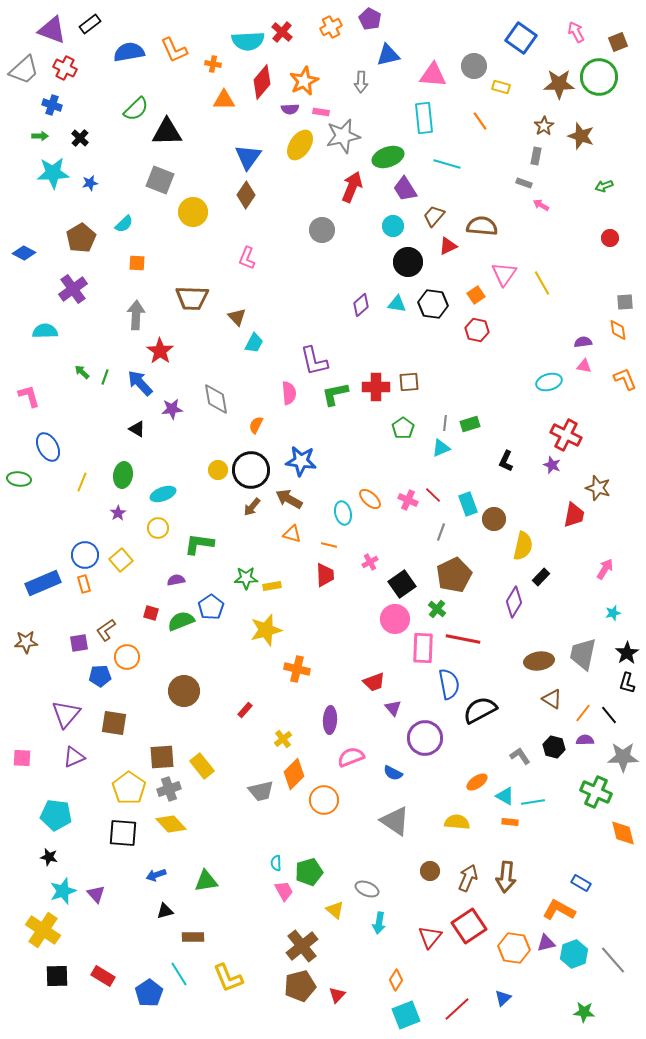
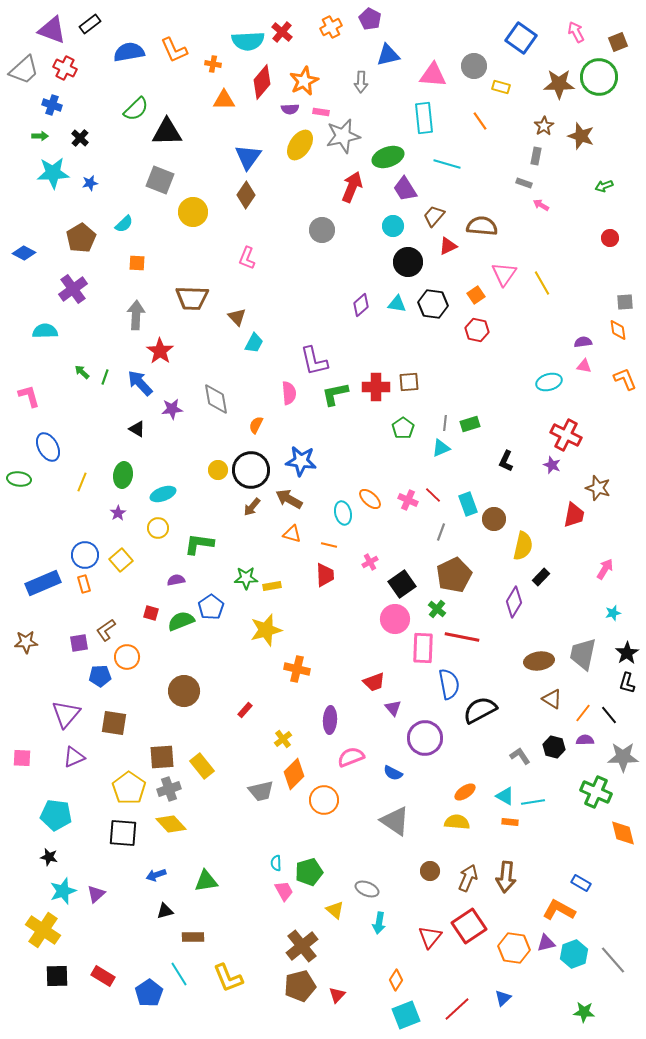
red line at (463, 639): moved 1 px left, 2 px up
orange ellipse at (477, 782): moved 12 px left, 10 px down
purple triangle at (96, 894): rotated 30 degrees clockwise
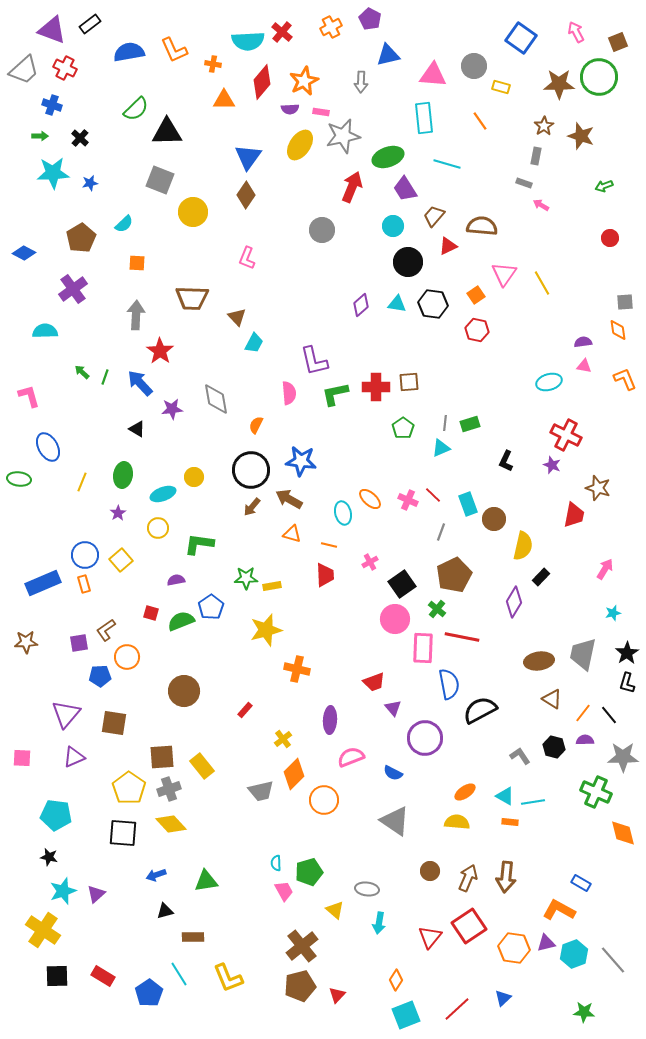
yellow circle at (218, 470): moved 24 px left, 7 px down
gray ellipse at (367, 889): rotated 15 degrees counterclockwise
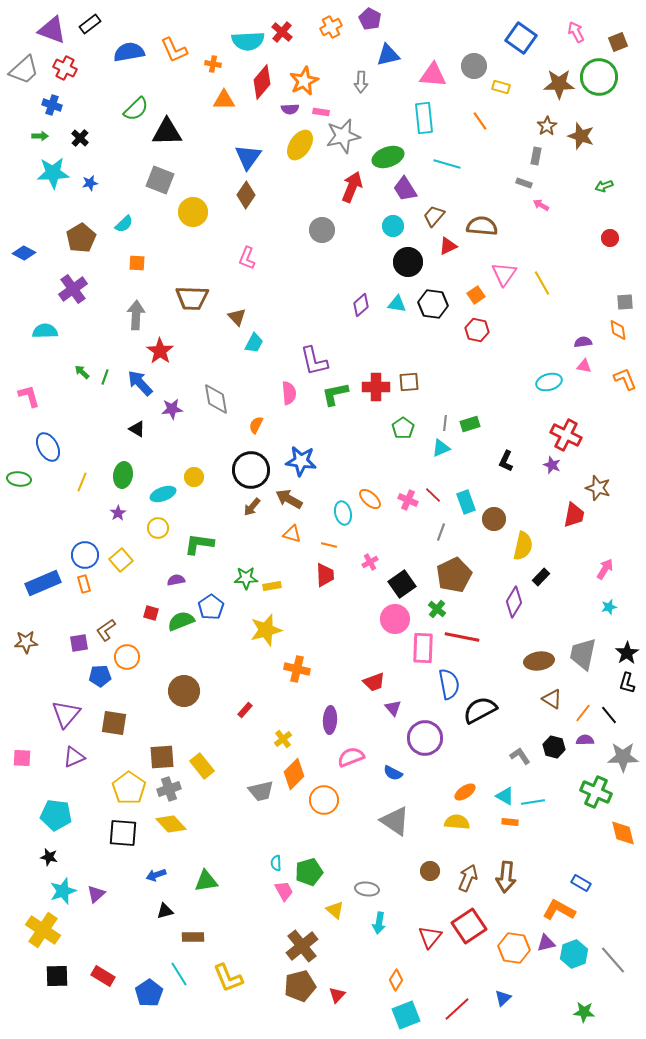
brown star at (544, 126): moved 3 px right
cyan rectangle at (468, 504): moved 2 px left, 2 px up
cyan star at (613, 613): moved 4 px left, 6 px up
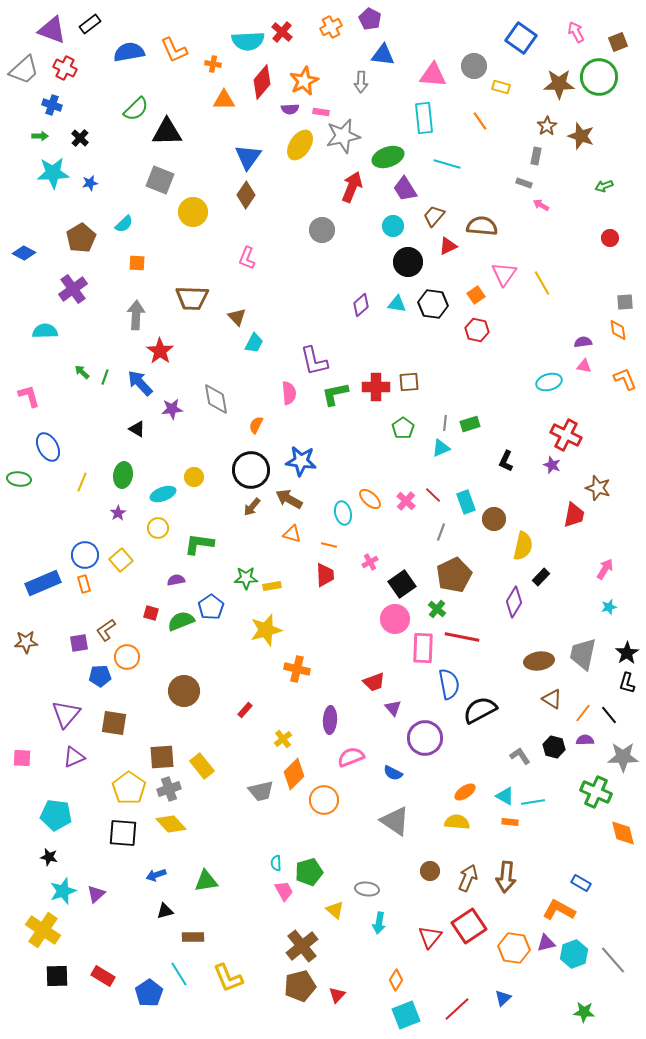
blue triangle at (388, 55): moved 5 px left; rotated 20 degrees clockwise
pink cross at (408, 500): moved 2 px left, 1 px down; rotated 18 degrees clockwise
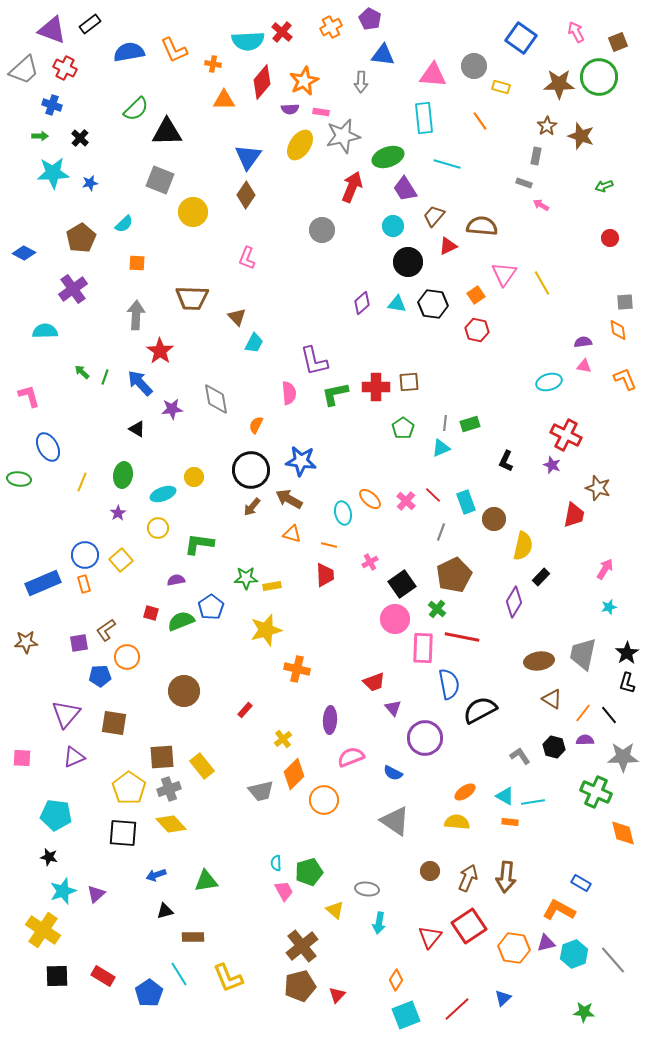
purple diamond at (361, 305): moved 1 px right, 2 px up
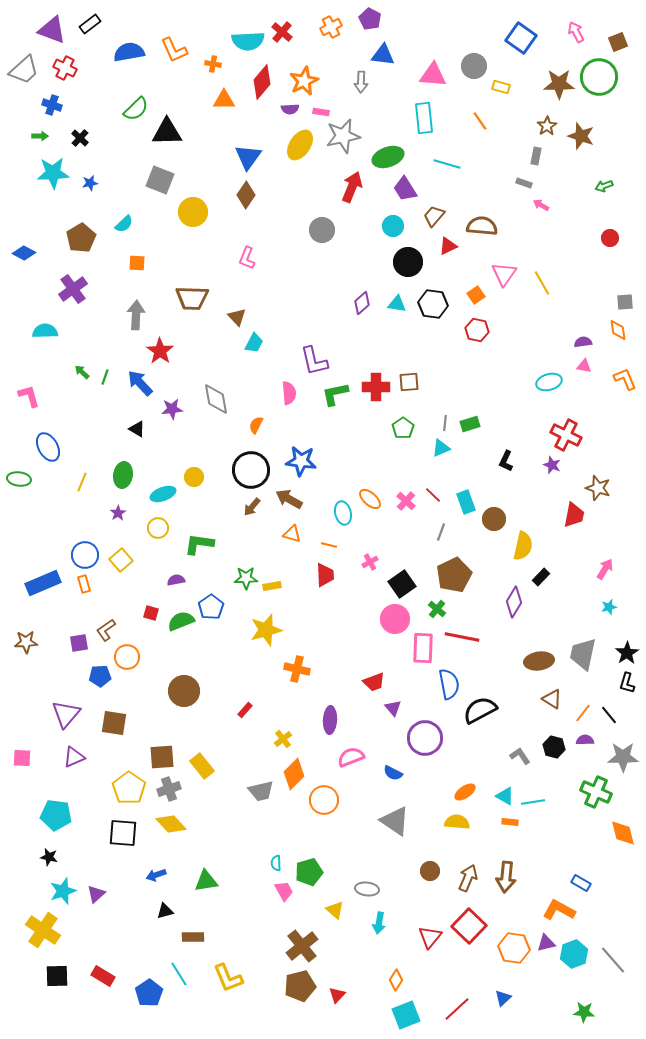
red square at (469, 926): rotated 12 degrees counterclockwise
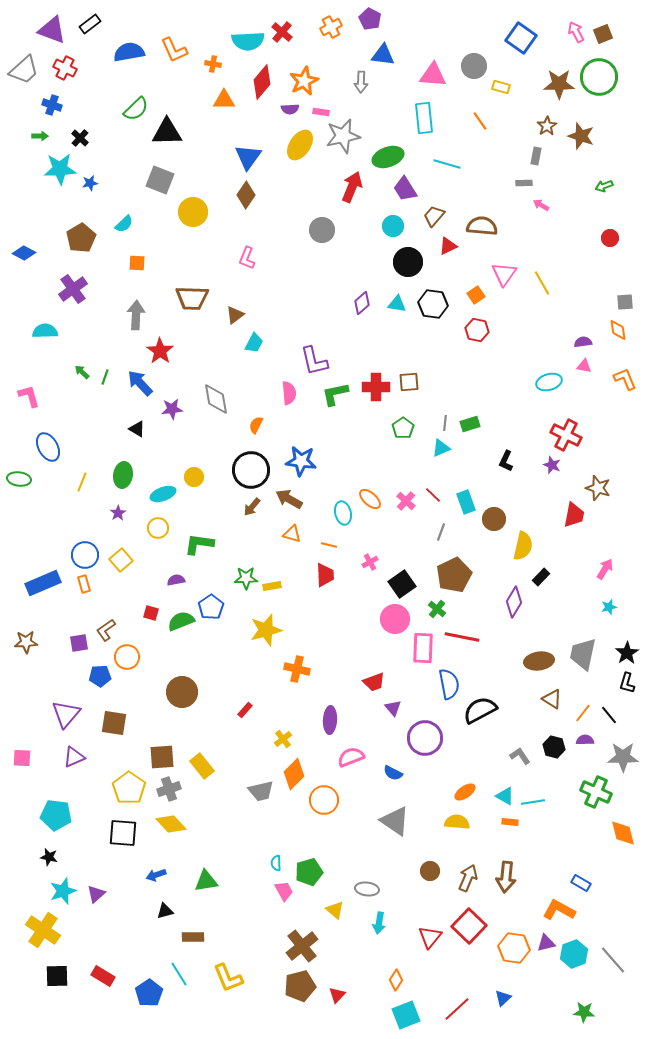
brown square at (618, 42): moved 15 px left, 8 px up
cyan star at (53, 173): moved 7 px right, 4 px up
gray rectangle at (524, 183): rotated 21 degrees counterclockwise
brown triangle at (237, 317): moved 2 px left, 2 px up; rotated 36 degrees clockwise
brown circle at (184, 691): moved 2 px left, 1 px down
